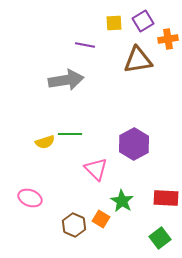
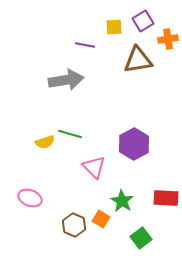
yellow square: moved 4 px down
green line: rotated 15 degrees clockwise
pink triangle: moved 2 px left, 2 px up
green square: moved 19 px left
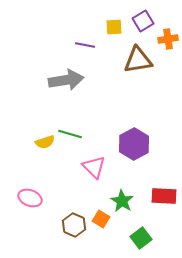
red rectangle: moved 2 px left, 2 px up
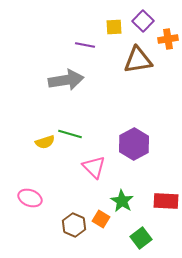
purple square: rotated 15 degrees counterclockwise
red rectangle: moved 2 px right, 5 px down
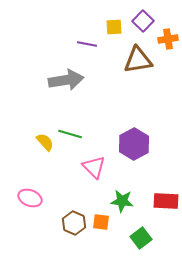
purple line: moved 2 px right, 1 px up
yellow semicircle: rotated 114 degrees counterclockwise
green star: rotated 25 degrees counterclockwise
orange square: moved 3 px down; rotated 24 degrees counterclockwise
brown hexagon: moved 2 px up
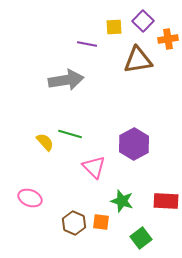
green star: rotated 10 degrees clockwise
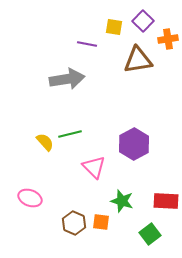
yellow square: rotated 12 degrees clockwise
gray arrow: moved 1 px right, 1 px up
green line: rotated 30 degrees counterclockwise
green square: moved 9 px right, 4 px up
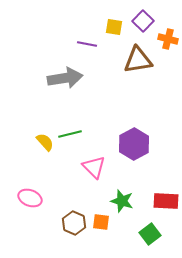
orange cross: rotated 24 degrees clockwise
gray arrow: moved 2 px left, 1 px up
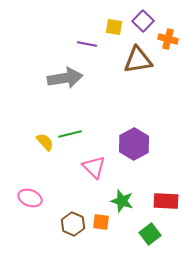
brown hexagon: moved 1 px left, 1 px down
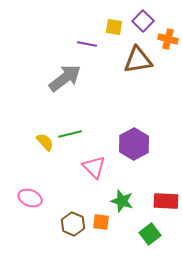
gray arrow: rotated 28 degrees counterclockwise
